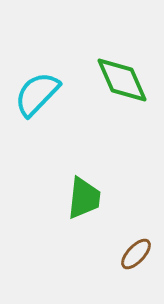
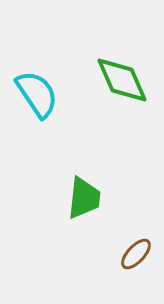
cyan semicircle: rotated 102 degrees clockwise
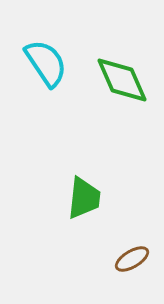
cyan semicircle: moved 9 px right, 31 px up
brown ellipse: moved 4 px left, 5 px down; rotated 16 degrees clockwise
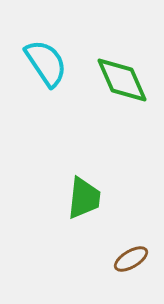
brown ellipse: moved 1 px left
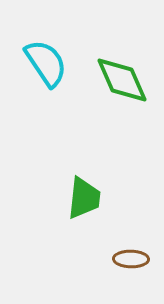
brown ellipse: rotated 32 degrees clockwise
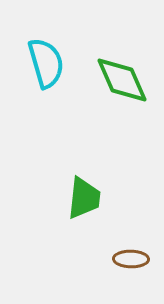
cyan semicircle: rotated 18 degrees clockwise
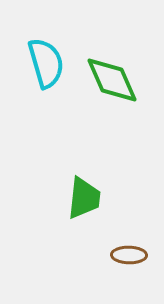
green diamond: moved 10 px left
brown ellipse: moved 2 px left, 4 px up
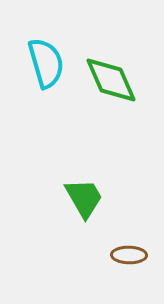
green diamond: moved 1 px left
green trapezoid: rotated 36 degrees counterclockwise
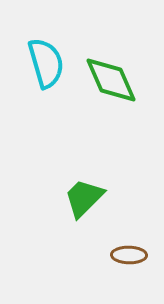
green trapezoid: rotated 105 degrees counterclockwise
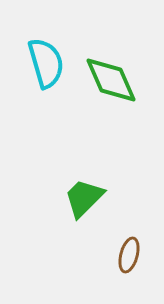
brown ellipse: rotated 76 degrees counterclockwise
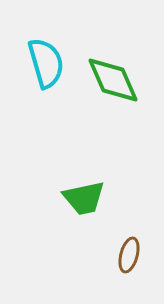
green diamond: moved 2 px right
green trapezoid: rotated 147 degrees counterclockwise
